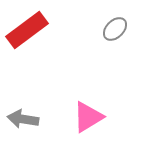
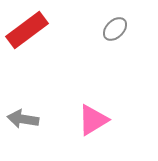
pink triangle: moved 5 px right, 3 px down
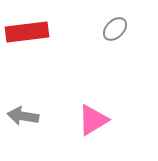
red rectangle: moved 2 px down; rotated 30 degrees clockwise
gray arrow: moved 3 px up
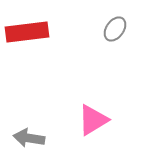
gray ellipse: rotated 10 degrees counterclockwise
gray arrow: moved 6 px right, 22 px down
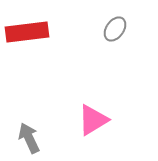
gray arrow: rotated 56 degrees clockwise
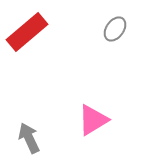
red rectangle: rotated 33 degrees counterclockwise
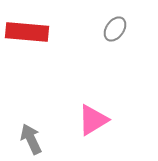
red rectangle: rotated 45 degrees clockwise
gray arrow: moved 2 px right, 1 px down
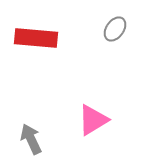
red rectangle: moved 9 px right, 6 px down
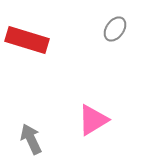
red rectangle: moved 9 px left, 2 px down; rotated 12 degrees clockwise
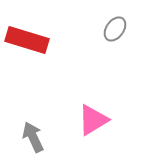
gray arrow: moved 2 px right, 2 px up
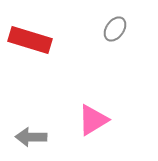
red rectangle: moved 3 px right
gray arrow: moved 2 px left; rotated 64 degrees counterclockwise
